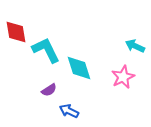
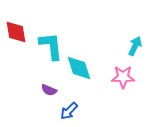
cyan arrow: rotated 90 degrees clockwise
cyan L-shape: moved 5 px right, 4 px up; rotated 20 degrees clockwise
pink star: rotated 25 degrees clockwise
purple semicircle: rotated 56 degrees clockwise
blue arrow: rotated 72 degrees counterclockwise
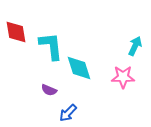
blue arrow: moved 1 px left, 2 px down
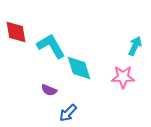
cyan L-shape: rotated 24 degrees counterclockwise
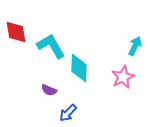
cyan diamond: rotated 20 degrees clockwise
pink star: rotated 25 degrees counterclockwise
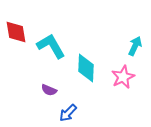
cyan diamond: moved 7 px right
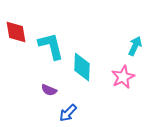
cyan L-shape: rotated 16 degrees clockwise
cyan diamond: moved 4 px left, 1 px up
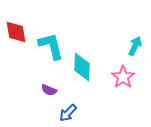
pink star: rotated 10 degrees counterclockwise
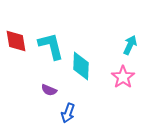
red diamond: moved 9 px down
cyan arrow: moved 5 px left, 1 px up
cyan diamond: moved 1 px left, 1 px up
blue arrow: rotated 24 degrees counterclockwise
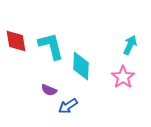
blue arrow: moved 7 px up; rotated 36 degrees clockwise
